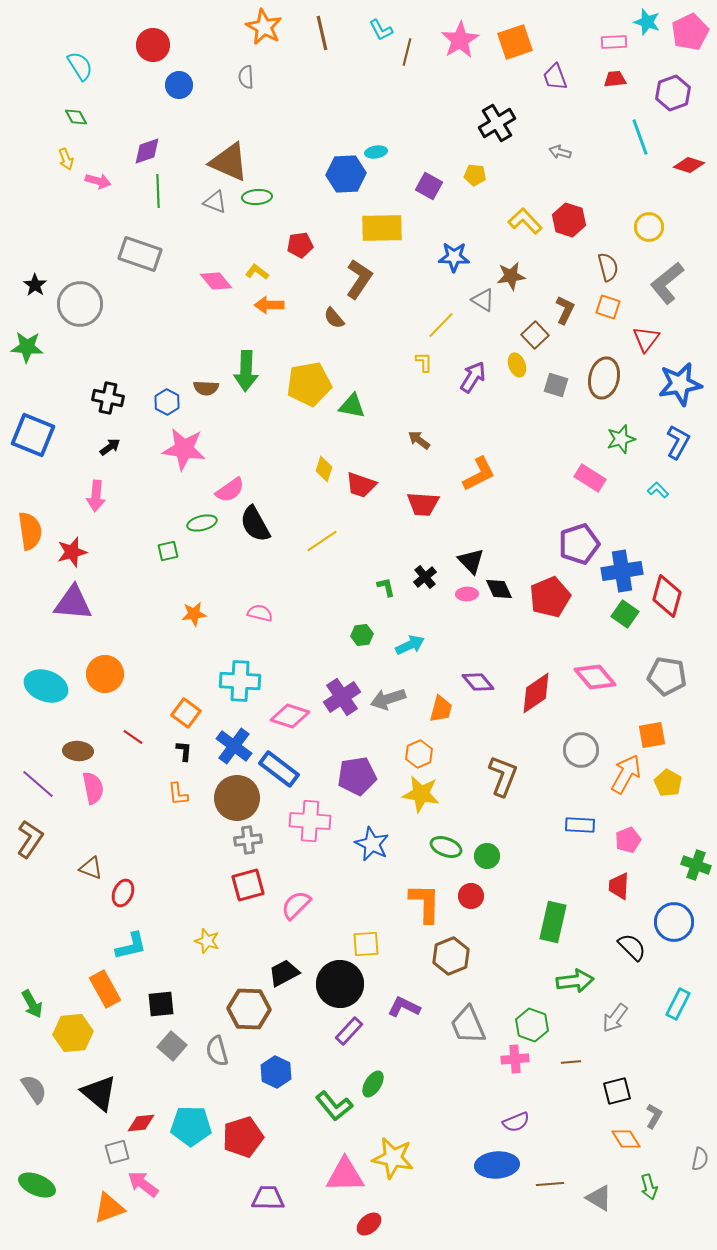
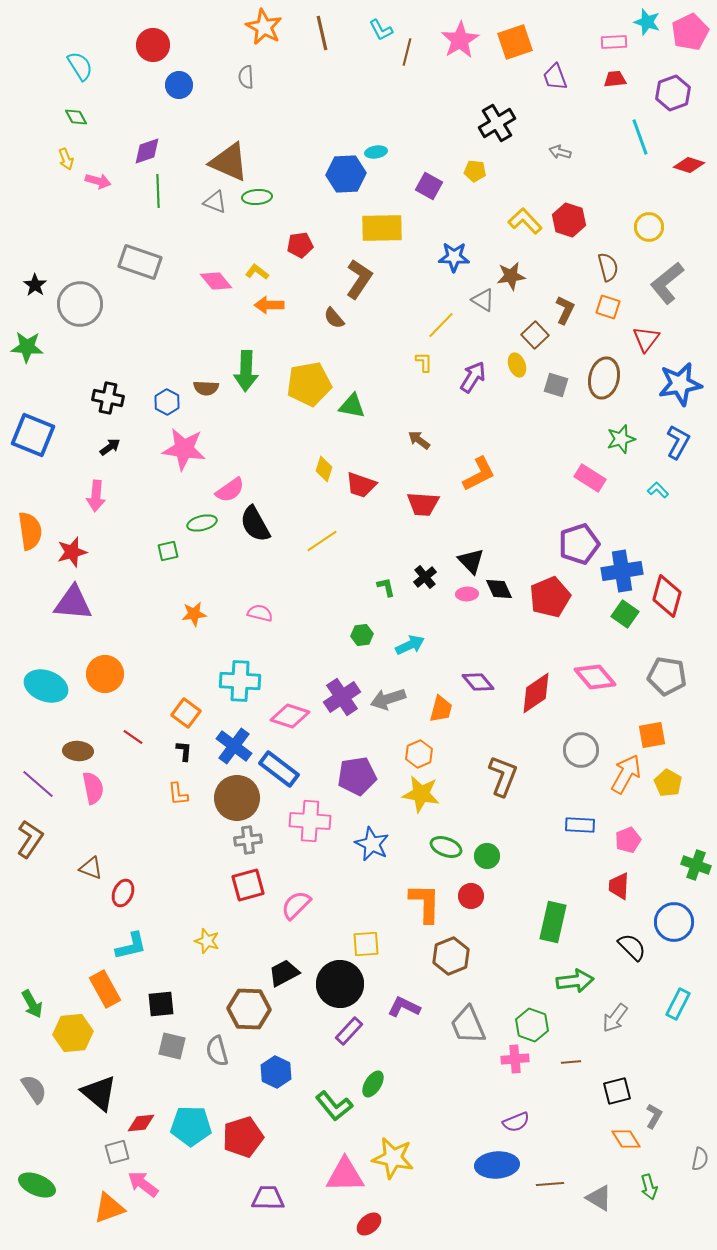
yellow pentagon at (475, 175): moved 4 px up
gray rectangle at (140, 254): moved 8 px down
gray square at (172, 1046): rotated 28 degrees counterclockwise
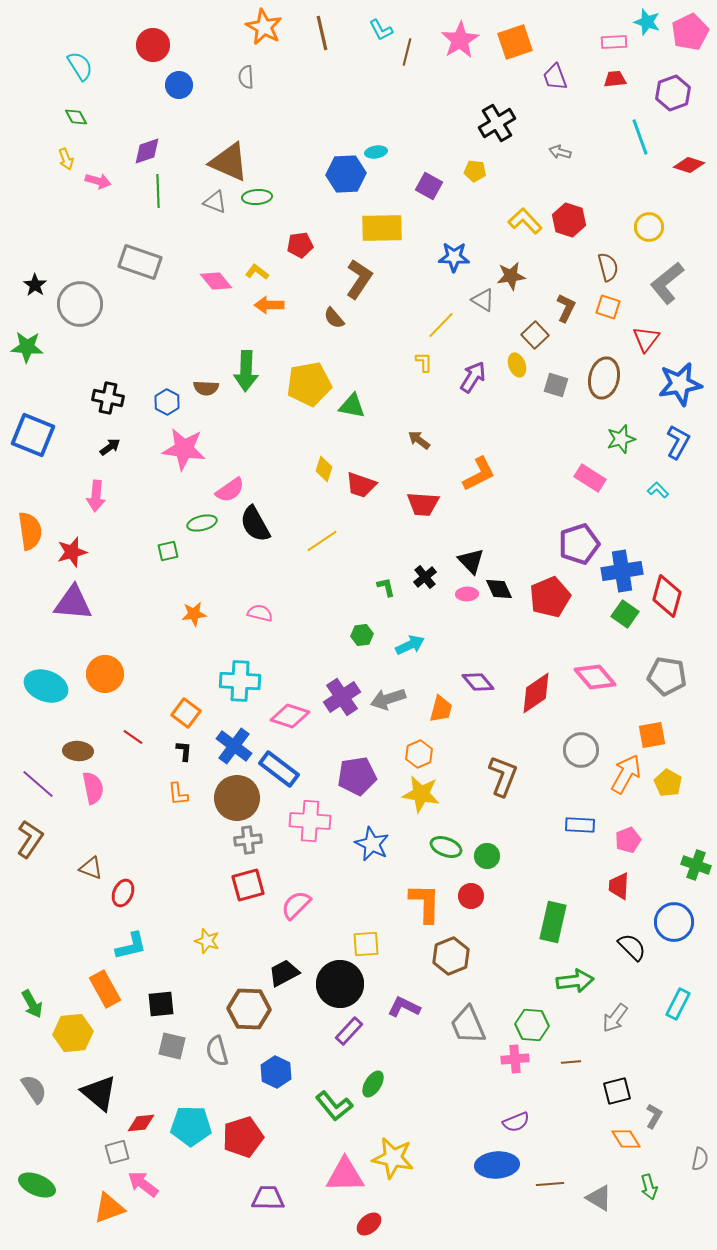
brown L-shape at (565, 310): moved 1 px right, 2 px up
green hexagon at (532, 1025): rotated 16 degrees counterclockwise
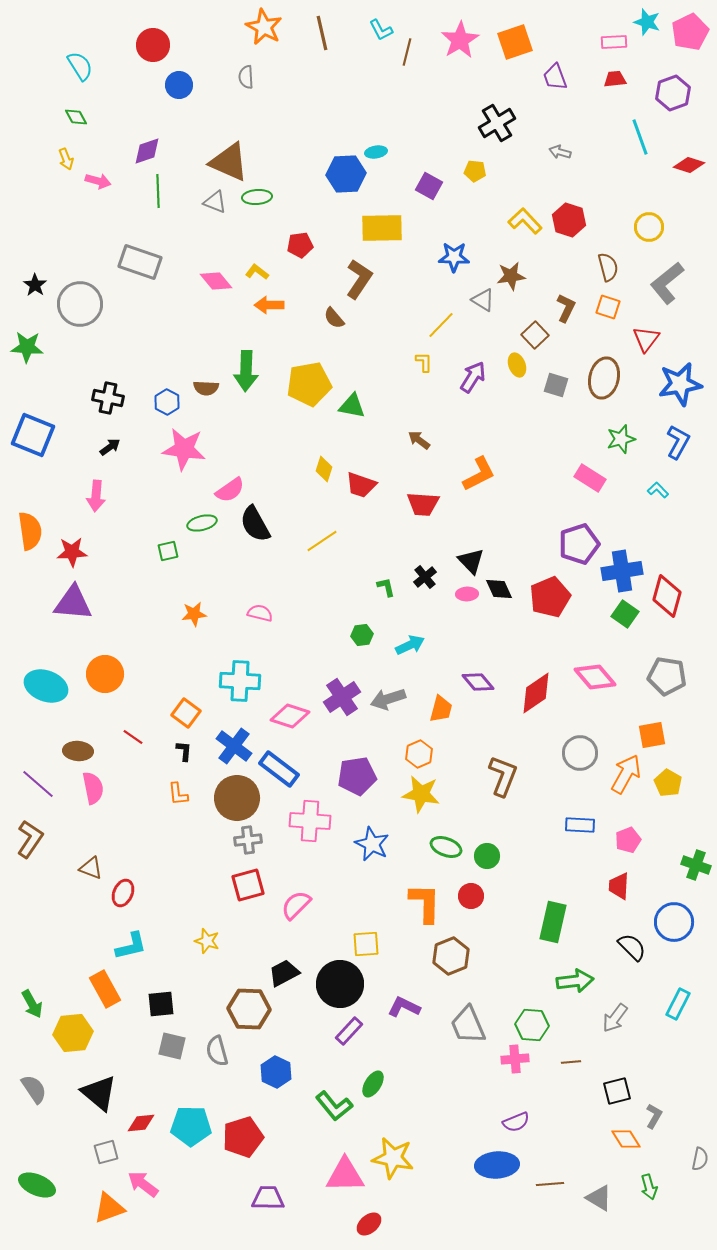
red star at (72, 552): rotated 12 degrees clockwise
gray circle at (581, 750): moved 1 px left, 3 px down
gray square at (117, 1152): moved 11 px left
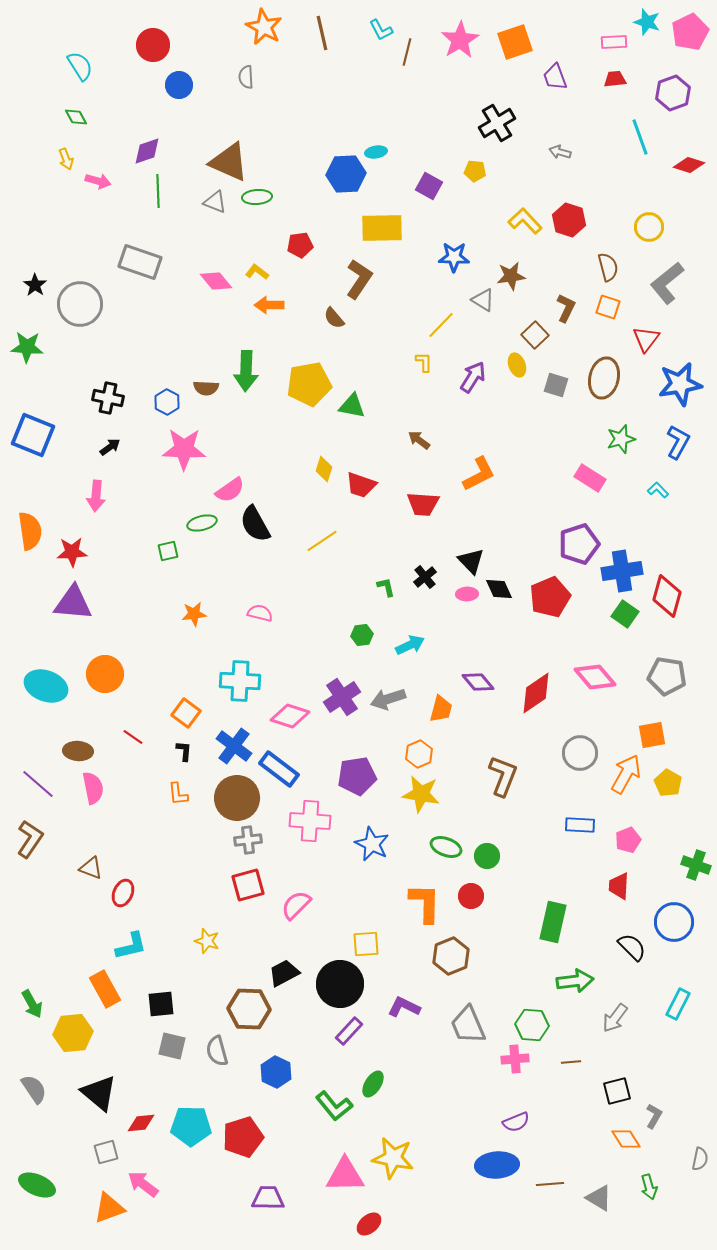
pink star at (184, 449): rotated 6 degrees counterclockwise
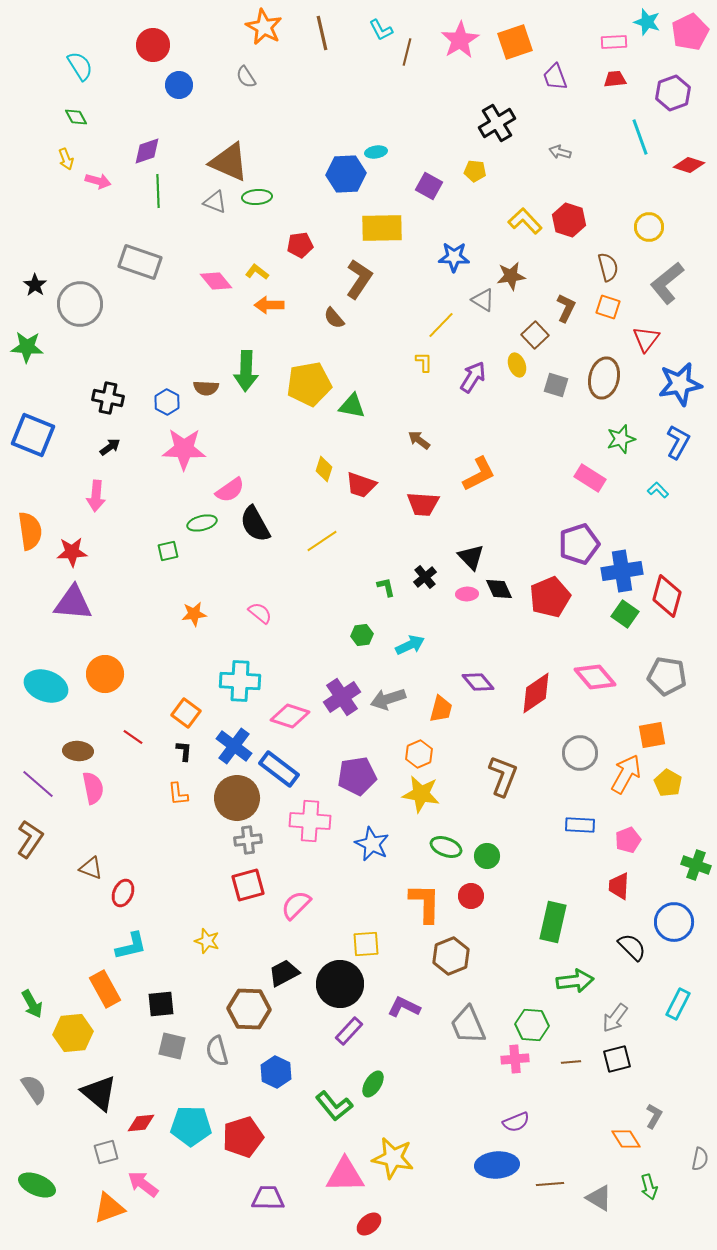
gray semicircle at (246, 77): rotated 30 degrees counterclockwise
black triangle at (471, 561): moved 4 px up
pink semicircle at (260, 613): rotated 25 degrees clockwise
black square at (617, 1091): moved 32 px up
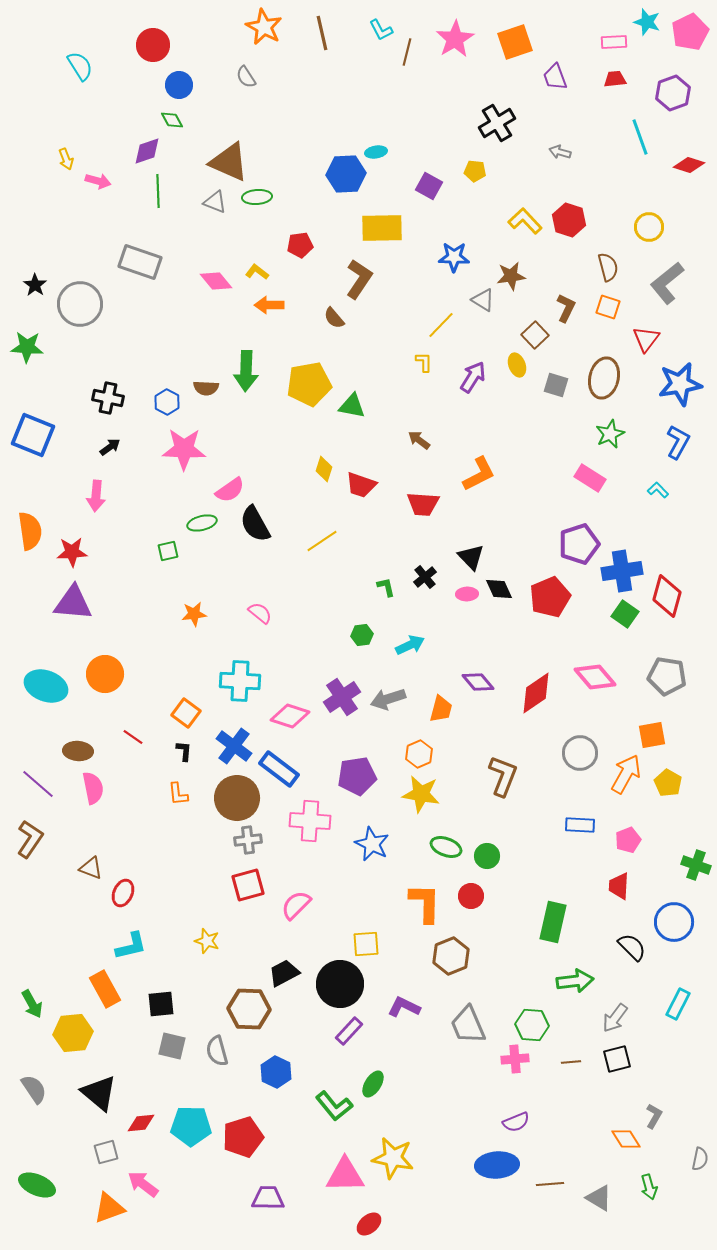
pink star at (460, 40): moved 5 px left, 1 px up
green diamond at (76, 117): moved 96 px right, 3 px down
green star at (621, 439): moved 11 px left, 5 px up; rotated 8 degrees counterclockwise
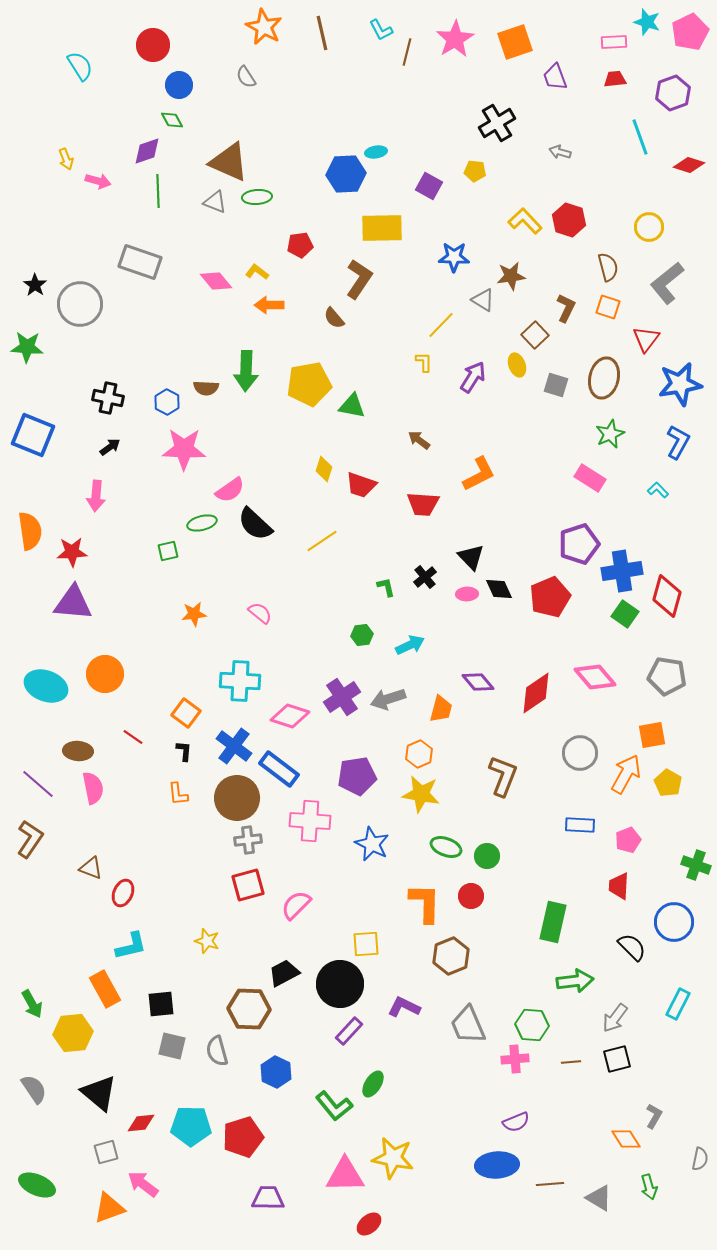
black semicircle at (255, 524): rotated 18 degrees counterclockwise
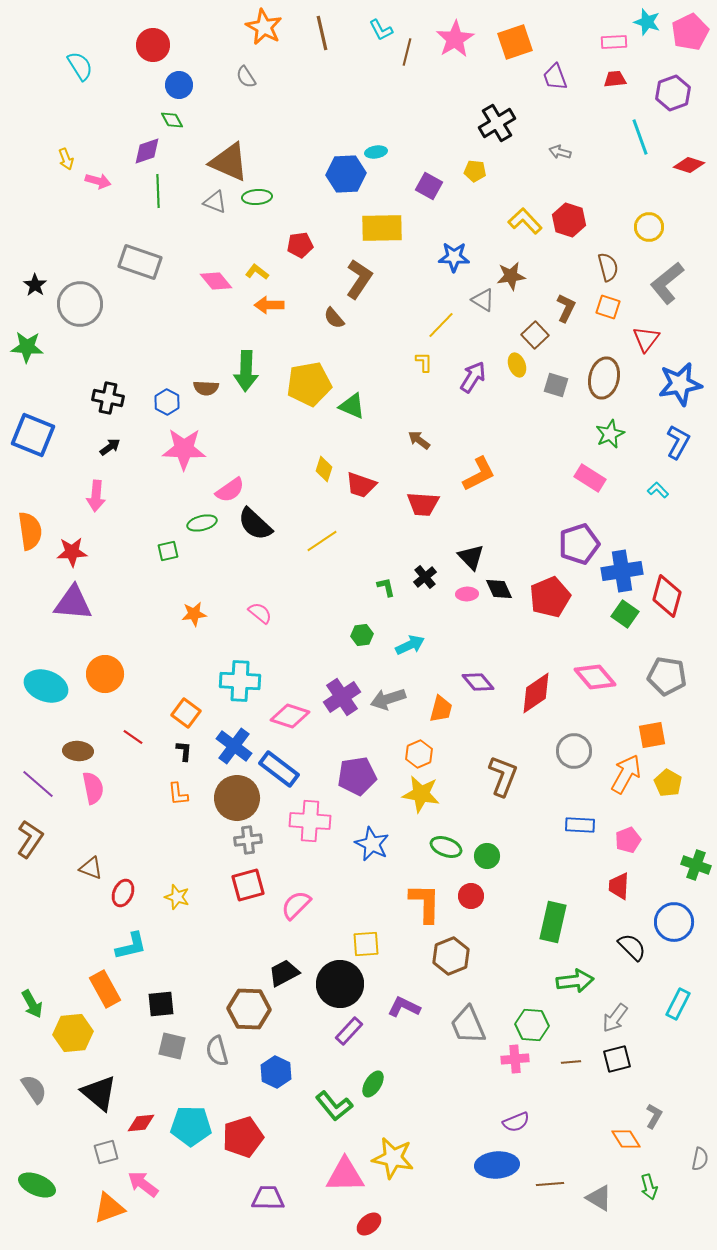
green triangle at (352, 406): rotated 12 degrees clockwise
gray circle at (580, 753): moved 6 px left, 2 px up
yellow star at (207, 941): moved 30 px left, 44 px up
